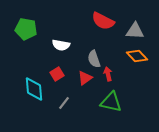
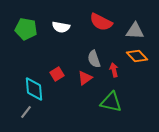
red semicircle: moved 2 px left, 1 px down
white semicircle: moved 18 px up
red arrow: moved 6 px right, 4 px up
gray line: moved 38 px left, 9 px down
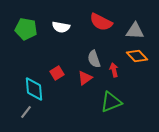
red square: moved 1 px up
green triangle: rotated 35 degrees counterclockwise
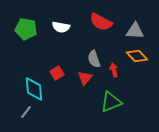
red triangle: rotated 14 degrees counterclockwise
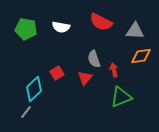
orange diamond: moved 4 px right; rotated 55 degrees counterclockwise
cyan diamond: rotated 50 degrees clockwise
green triangle: moved 10 px right, 5 px up
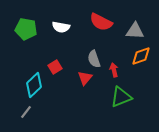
orange diamond: rotated 10 degrees counterclockwise
red square: moved 2 px left, 6 px up
cyan diamond: moved 4 px up
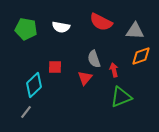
red square: rotated 32 degrees clockwise
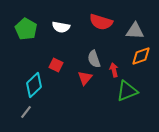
red semicircle: rotated 10 degrees counterclockwise
green pentagon: rotated 20 degrees clockwise
red square: moved 1 px right, 2 px up; rotated 24 degrees clockwise
green triangle: moved 6 px right, 6 px up
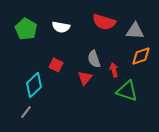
red semicircle: moved 3 px right
green triangle: rotated 40 degrees clockwise
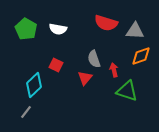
red semicircle: moved 2 px right, 1 px down
white semicircle: moved 3 px left, 2 px down
